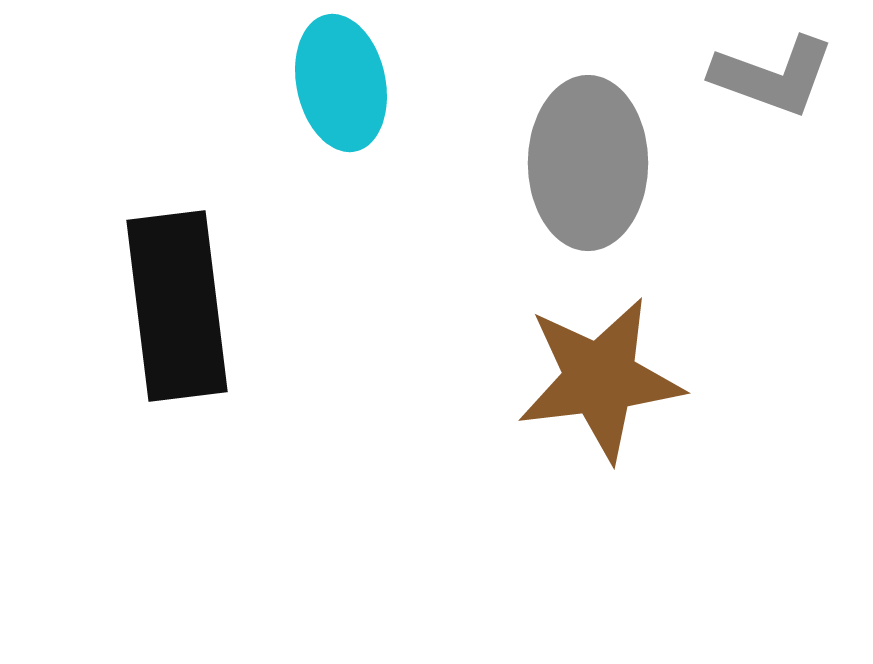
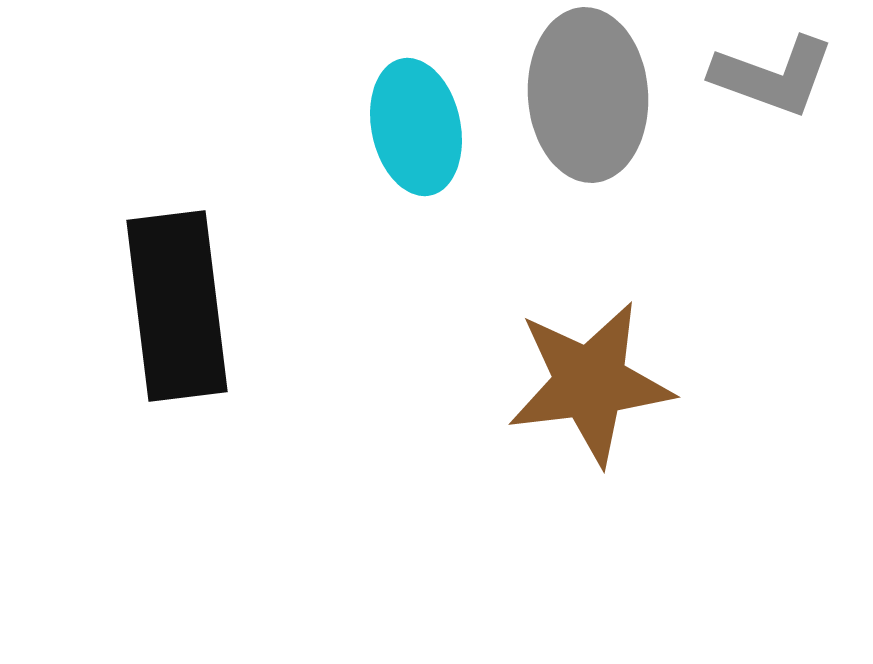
cyan ellipse: moved 75 px right, 44 px down
gray ellipse: moved 68 px up; rotated 4 degrees counterclockwise
brown star: moved 10 px left, 4 px down
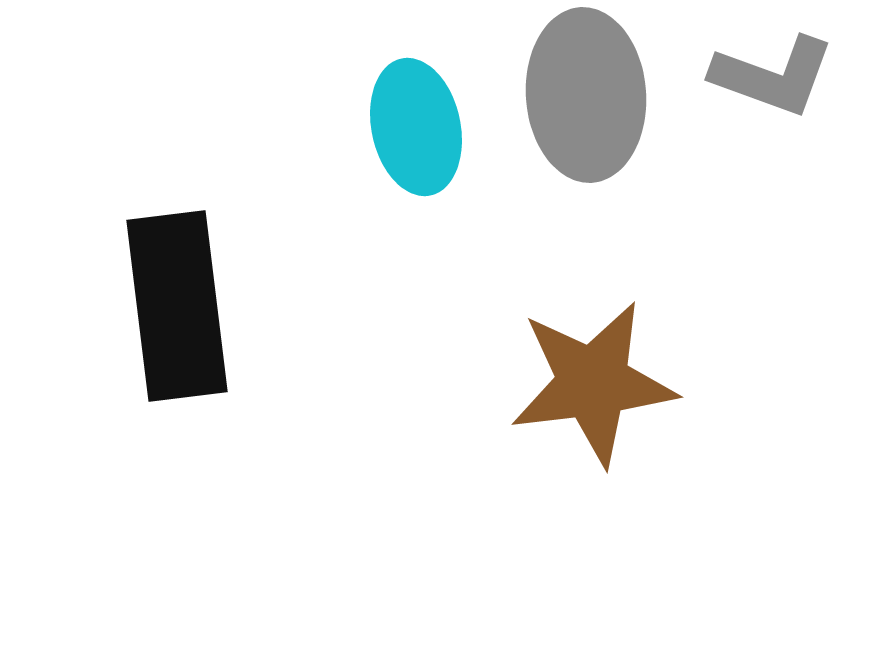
gray ellipse: moved 2 px left
brown star: moved 3 px right
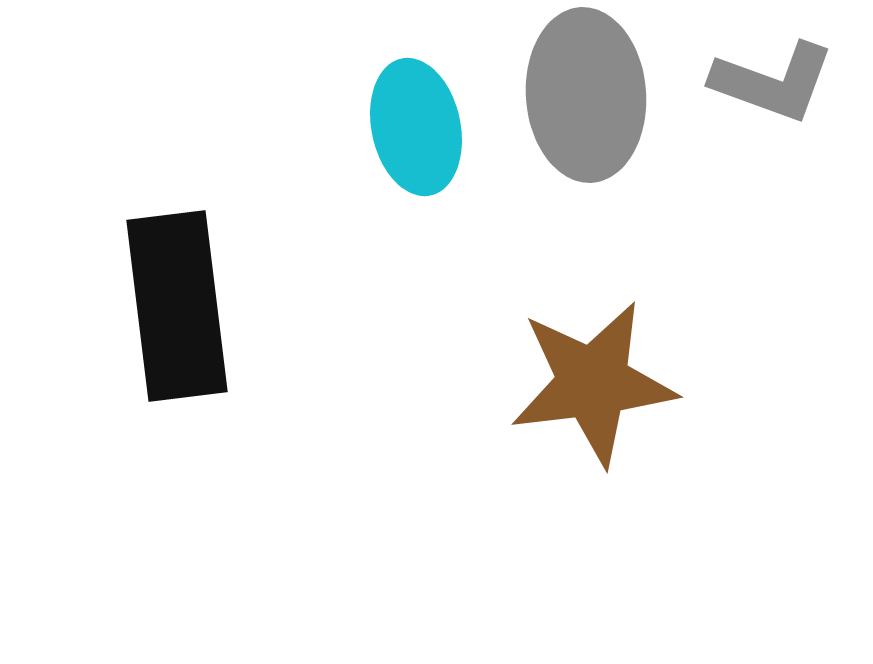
gray L-shape: moved 6 px down
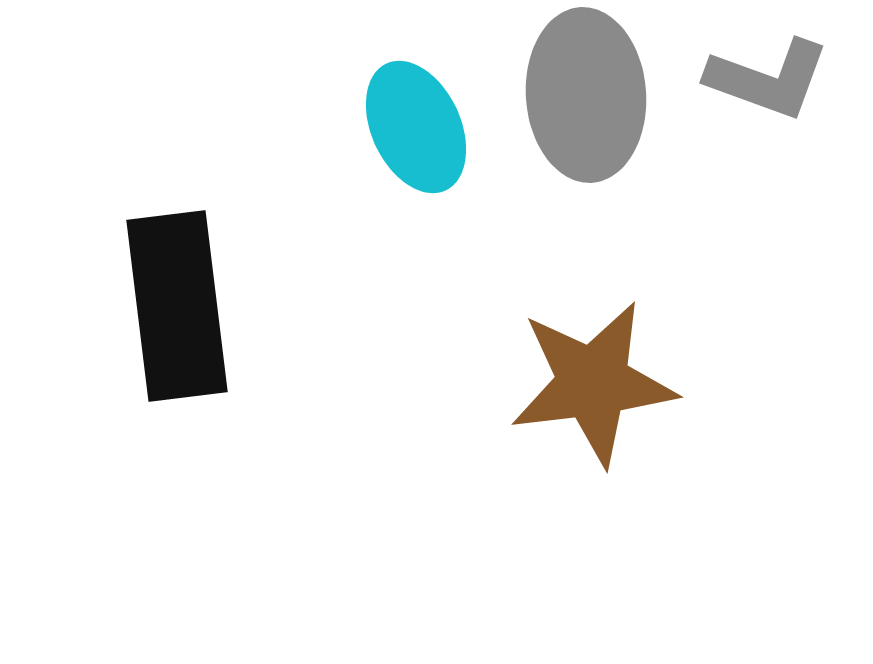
gray L-shape: moved 5 px left, 3 px up
cyan ellipse: rotated 13 degrees counterclockwise
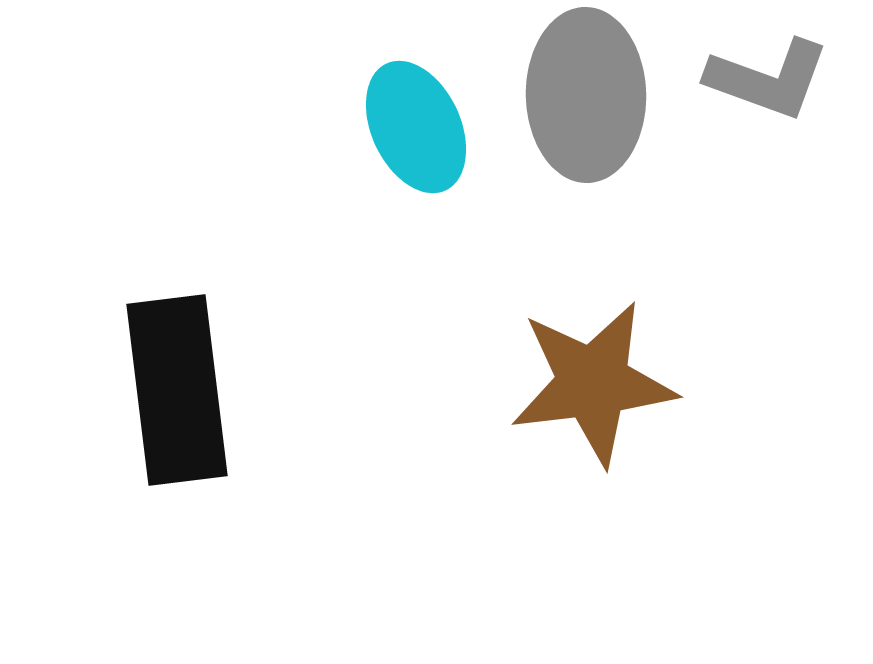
gray ellipse: rotated 3 degrees clockwise
black rectangle: moved 84 px down
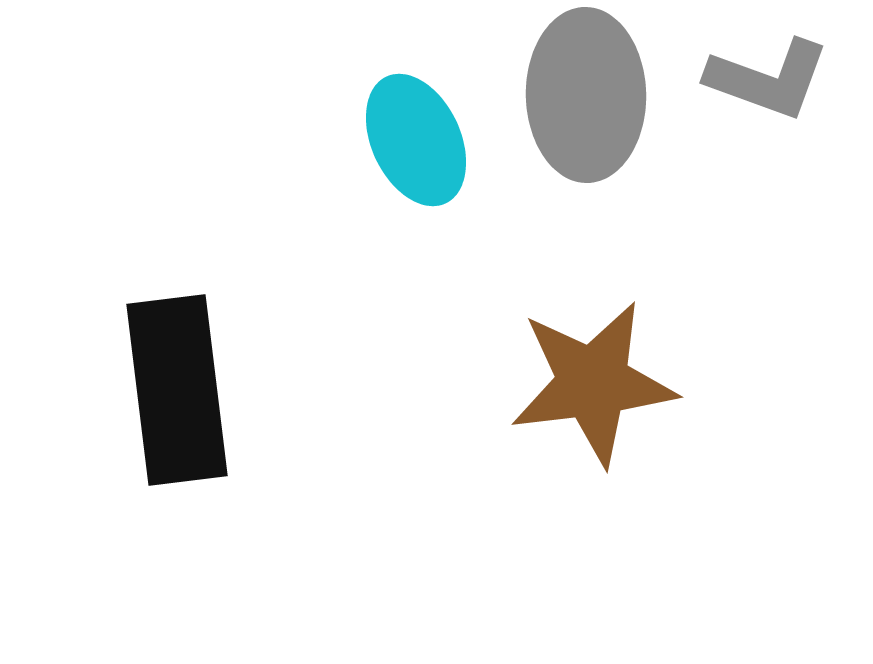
cyan ellipse: moved 13 px down
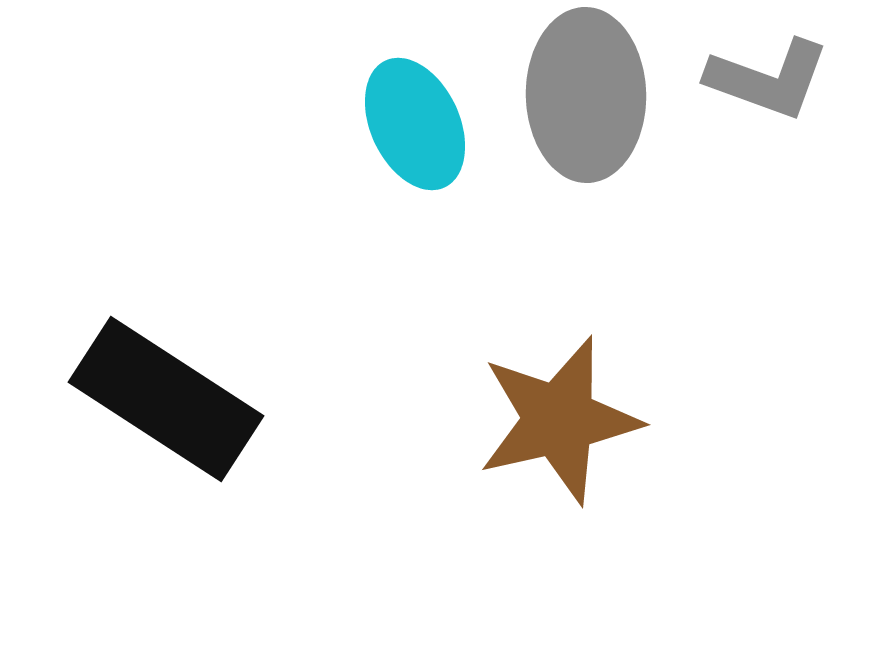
cyan ellipse: moved 1 px left, 16 px up
brown star: moved 34 px left, 37 px down; rotated 6 degrees counterclockwise
black rectangle: moved 11 px left, 9 px down; rotated 50 degrees counterclockwise
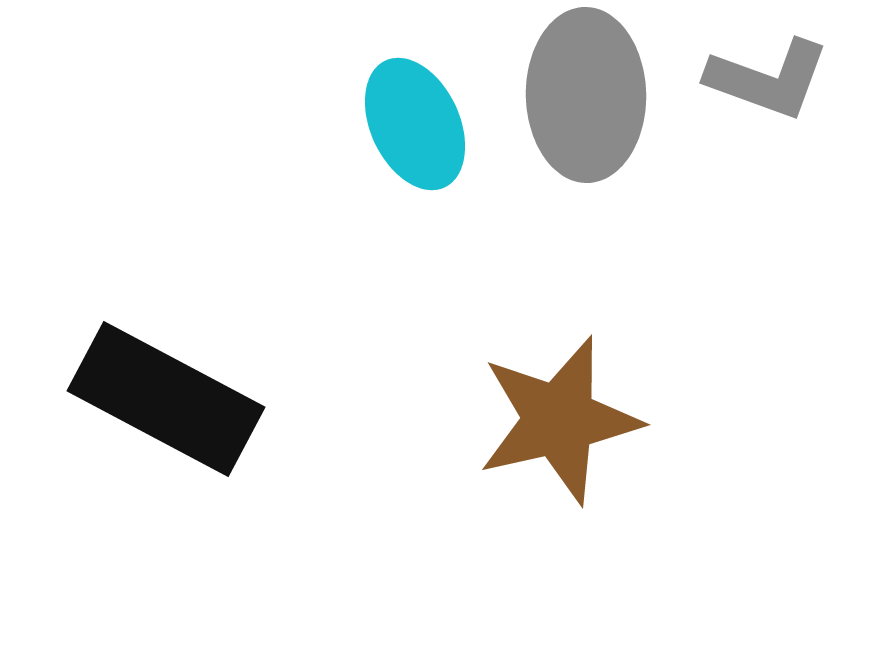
black rectangle: rotated 5 degrees counterclockwise
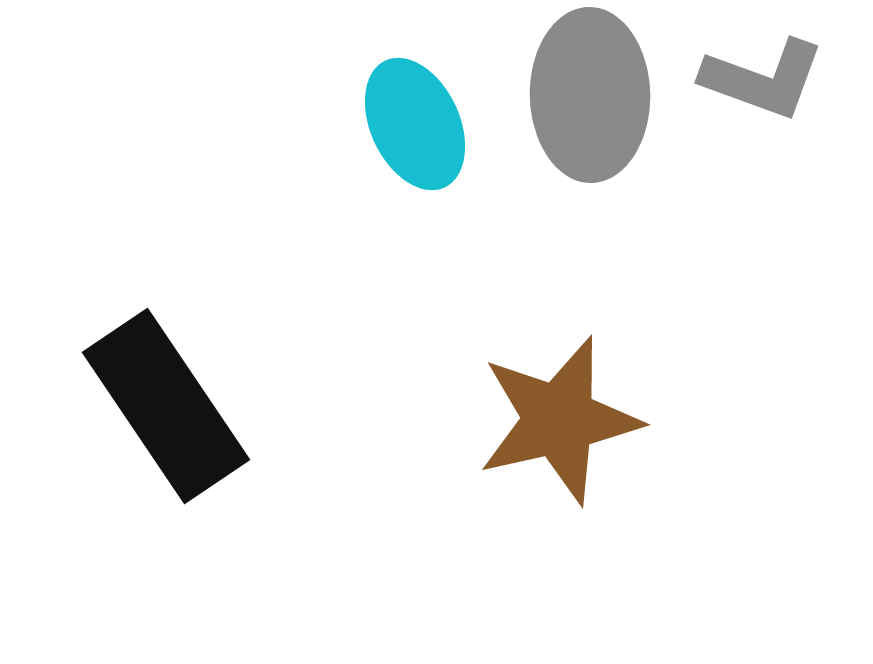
gray L-shape: moved 5 px left
gray ellipse: moved 4 px right
black rectangle: moved 7 px down; rotated 28 degrees clockwise
